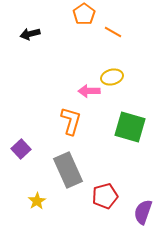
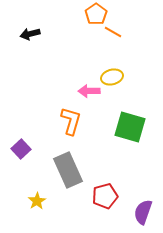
orange pentagon: moved 12 px right
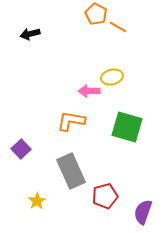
orange pentagon: rotated 10 degrees counterclockwise
orange line: moved 5 px right, 5 px up
orange L-shape: rotated 96 degrees counterclockwise
green square: moved 3 px left
gray rectangle: moved 3 px right, 1 px down
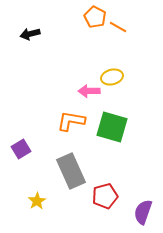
orange pentagon: moved 1 px left, 3 px down
green square: moved 15 px left
purple square: rotated 12 degrees clockwise
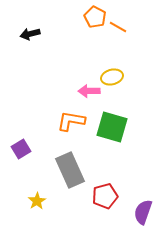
gray rectangle: moved 1 px left, 1 px up
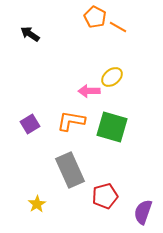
black arrow: rotated 48 degrees clockwise
yellow ellipse: rotated 25 degrees counterclockwise
purple square: moved 9 px right, 25 px up
yellow star: moved 3 px down
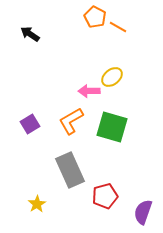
orange L-shape: rotated 40 degrees counterclockwise
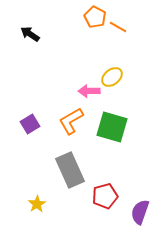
purple semicircle: moved 3 px left
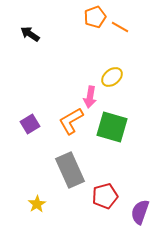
orange pentagon: rotated 25 degrees clockwise
orange line: moved 2 px right
pink arrow: moved 1 px right, 6 px down; rotated 80 degrees counterclockwise
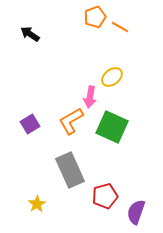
green square: rotated 8 degrees clockwise
purple semicircle: moved 4 px left
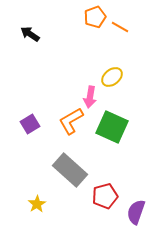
gray rectangle: rotated 24 degrees counterclockwise
